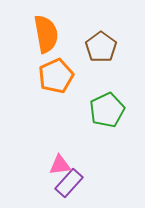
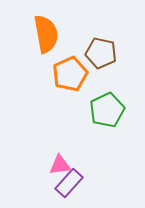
brown pentagon: moved 6 px down; rotated 24 degrees counterclockwise
orange pentagon: moved 14 px right, 2 px up
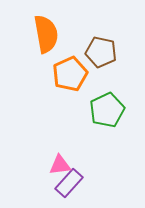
brown pentagon: moved 1 px up
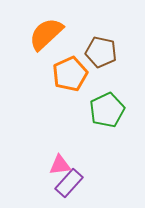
orange semicircle: rotated 123 degrees counterclockwise
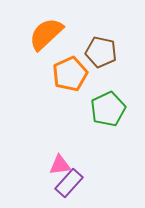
green pentagon: moved 1 px right, 1 px up
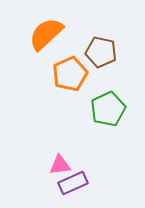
purple rectangle: moved 4 px right; rotated 24 degrees clockwise
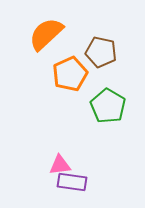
green pentagon: moved 3 px up; rotated 16 degrees counterclockwise
purple rectangle: moved 1 px left, 1 px up; rotated 32 degrees clockwise
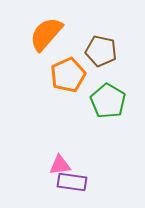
orange semicircle: rotated 6 degrees counterclockwise
brown pentagon: moved 1 px up
orange pentagon: moved 2 px left, 1 px down
green pentagon: moved 5 px up
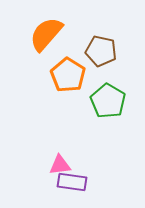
orange pentagon: rotated 16 degrees counterclockwise
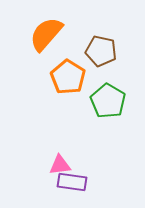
orange pentagon: moved 2 px down
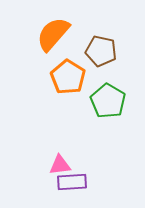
orange semicircle: moved 7 px right
purple rectangle: rotated 12 degrees counterclockwise
